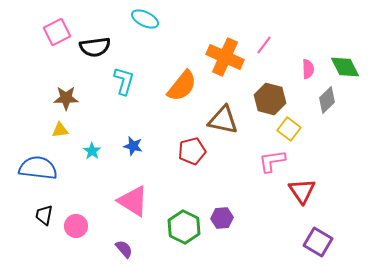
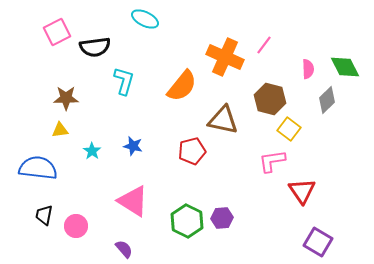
green hexagon: moved 3 px right, 6 px up
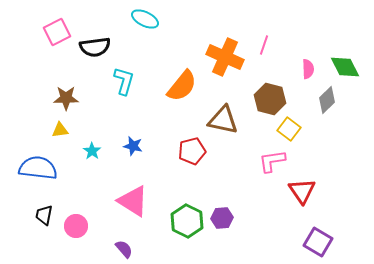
pink line: rotated 18 degrees counterclockwise
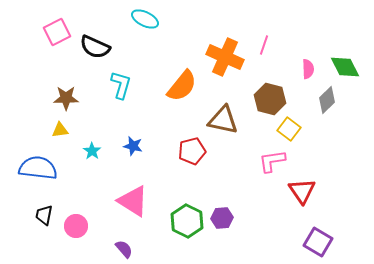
black semicircle: rotated 32 degrees clockwise
cyan L-shape: moved 3 px left, 4 px down
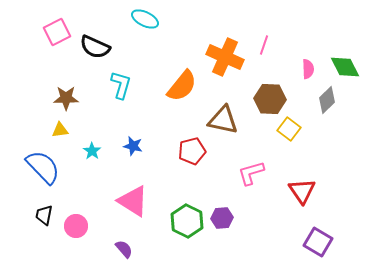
brown hexagon: rotated 12 degrees counterclockwise
pink L-shape: moved 21 px left, 12 px down; rotated 8 degrees counterclockwise
blue semicircle: moved 5 px right, 1 px up; rotated 39 degrees clockwise
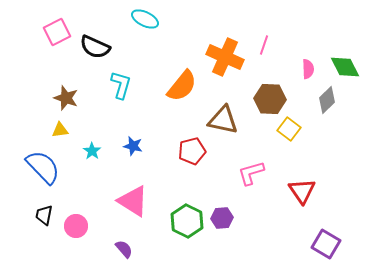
brown star: rotated 20 degrees clockwise
purple square: moved 8 px right, 2 px down
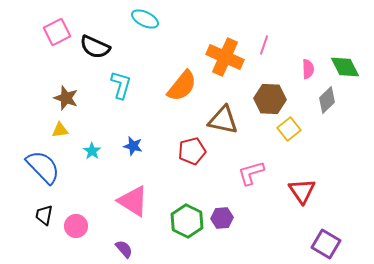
yellow square: rotated 15 degrees clockwise
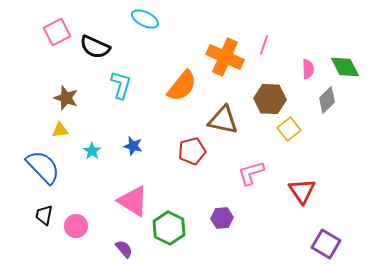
green hexagon: moved 18 px left, 7 px down
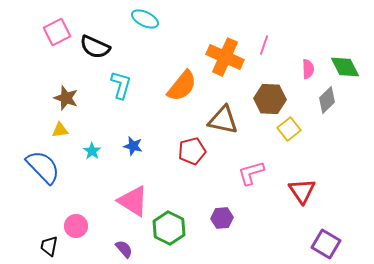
black trapezoid: moved 5 px right, 31 px down
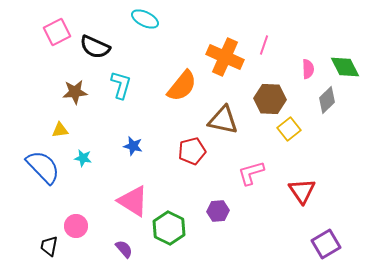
brown star: moved 9 px right, 6 px up; rotated 25 degrees counterclockwise
cyan star: moved 9 px left, 7 px down; rotated 24 degrees counterclockwise
purple hexagon: moved 4 px left, 7 px up
purple square: rotated 28 degrees clockwise
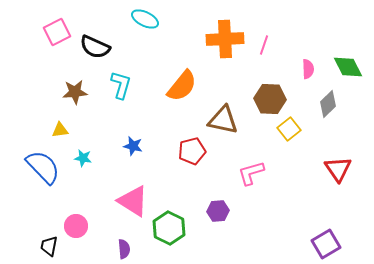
orange cross: moved 18 px up; rotated 27 degrees counterclockwise
green diamond: moved 3 px right
gray diamond: moved 1 px right, 4 px down
red triangle: moved 36 px right, 22 px up
purple semicircle: rotated 36 degrees clockwise
